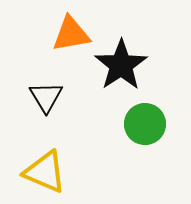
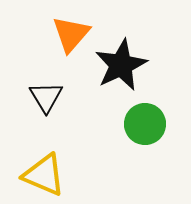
orange triangle: rotated 39 degrees counterclockwise
black star: rotated 8 degrees clockwise
yellow triangle: moved 1 px left, 3 px down
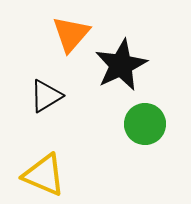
black triangle: moved 1 px up; rotated 30 degrees clockwise
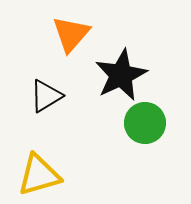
black star: moved 10 px down
green circle: moved 1 px up
yellow triangle: moved 5 px left; rotated 39 degrees counterclockwise
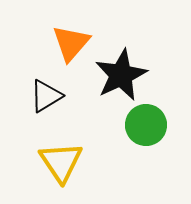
orange triangle: moved 9 px down
green circle: moved 1 px right, 2 px down
yellow triangle: moved 22 px right, 13 px up; rotated 48 degrees counterclockwise
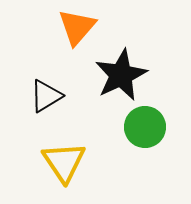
orange triangle: moved 6 px right, 16 px up
green circle: moved 1 px left, 2 px down
yellow triangle: moved 3 px right
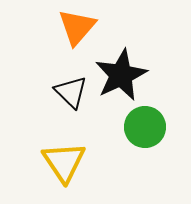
black triangle: moved 25 px right, 4 px up; rotated 45 degrees counterclockwise
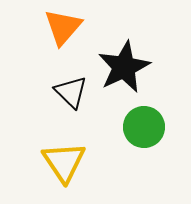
orange triangle: moved 14 px left
black star: moved 3 px right, 8 px up
green circle: moved 1 px left
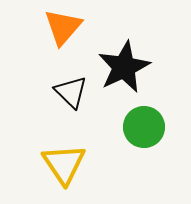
yellow triangle: moved 2 px down
